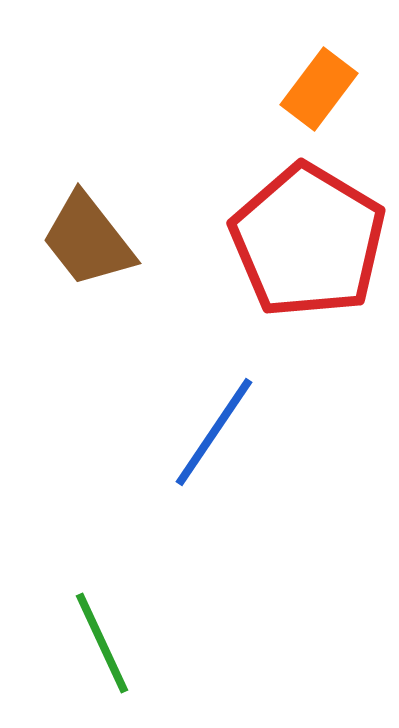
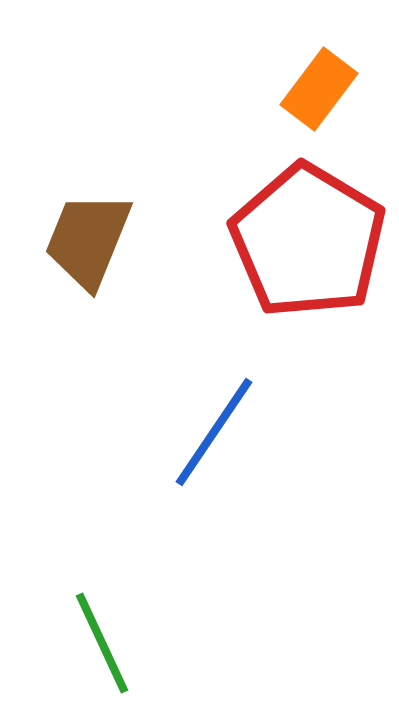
brown trapezoid: rotated 60 degrees clockwise
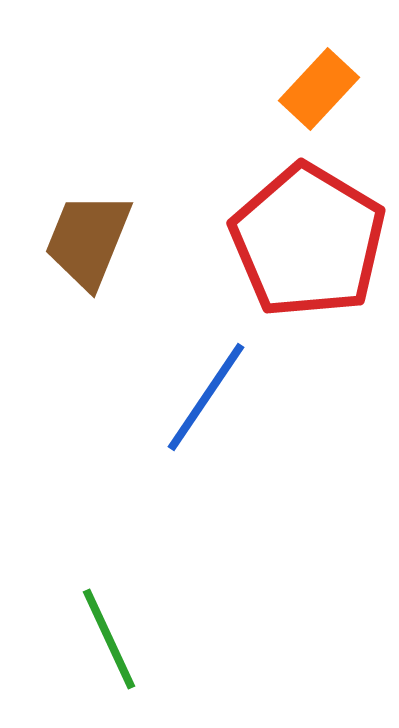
orange rectangle: rotated 6 degrees clockwise
blue line: moved 8 px left, 35 px up
green line: moved 7 px right, 4 px up
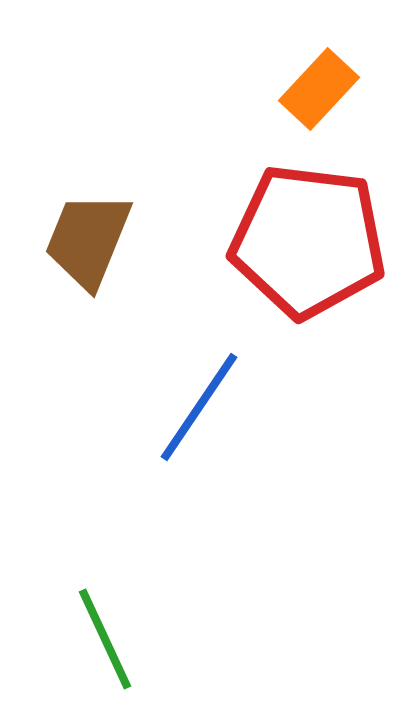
red pentagon: rotated 24 degrees counterclockwise
blue line: moved 7 px left, 10 px down
green line: moved 4 px left
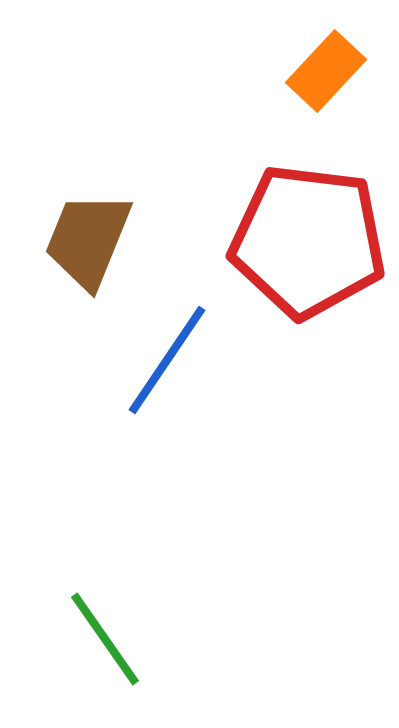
orange rectangle: moved 7 px right, 18 px up
blue line: moved 32 px left, 47 px up
green line: rotated 10 degrees counterclockwise
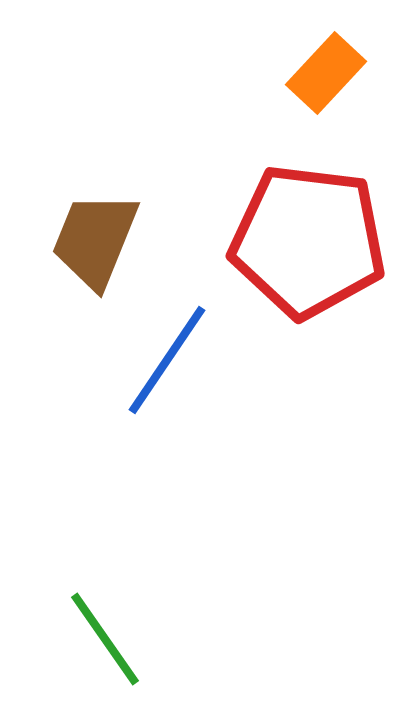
orange rectangle: moved 2 px down
brown trapezoid: moved 7 px right
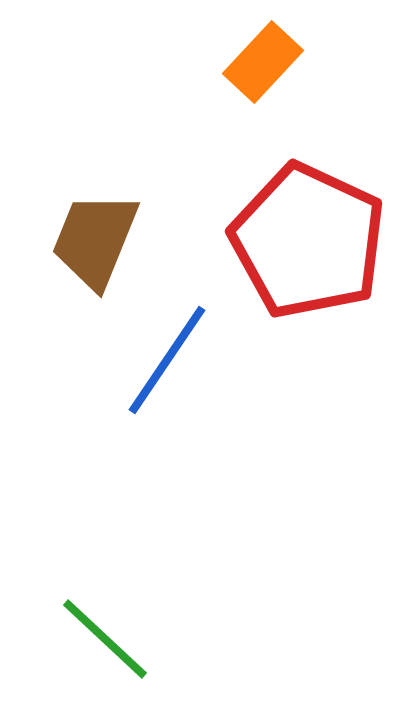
orange rectangle: moved 63 px left, 11 px up
red pentagon: rotated 18 degrees clockwise
green line: rotated 12 degrees counterclockwise
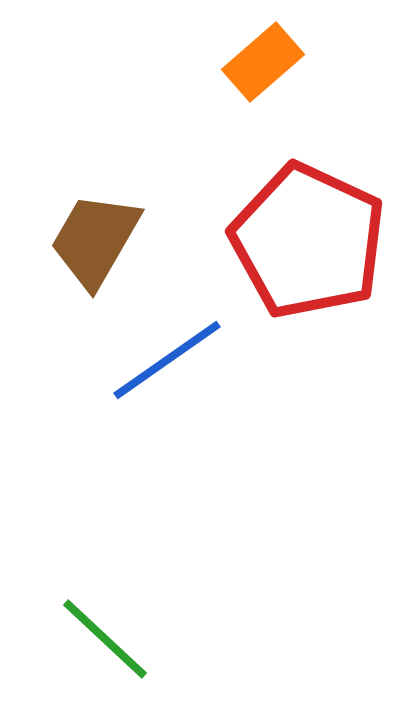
orange rectangle: rotated 6 degrees clockwise
brown trapezoid: rotated 8 degrees clockwise
blue line: rotated 21 degrees clockwise
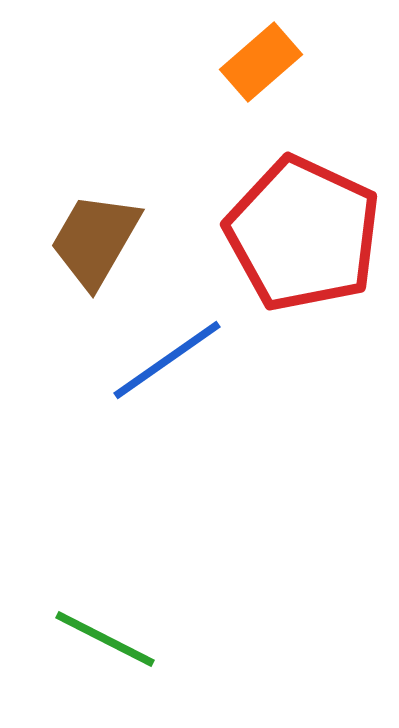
orange rectangle: moved 2 px left
red pentagon: moved 5 px left, 7 px up
green line: rotated 16 degrees counterclockwise
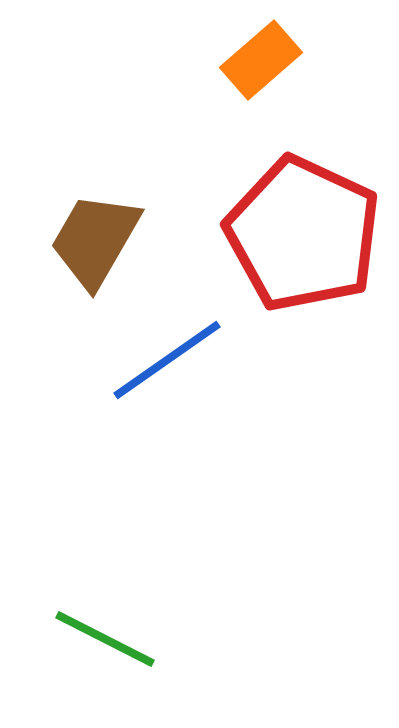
orange rectangle: moved 2 px up
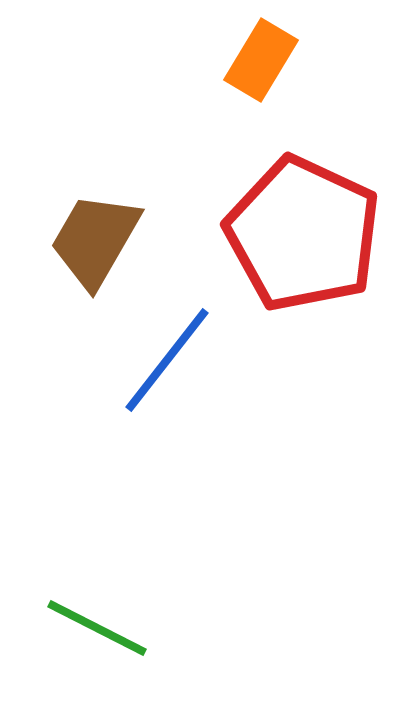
orange rectangle: rotated 18 degrees counterclockwise
blue line: rotated 17 degrees counterclockwise
green line: moved 8 px left, 11 px up
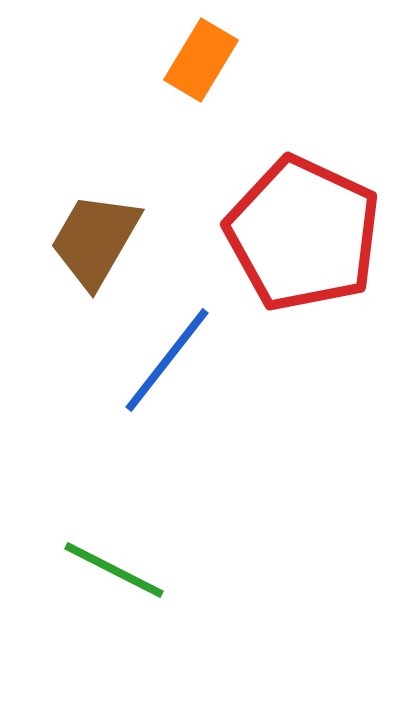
orange rectangle: moved 60 px left
green line: moved 17 px right, 58 px up
